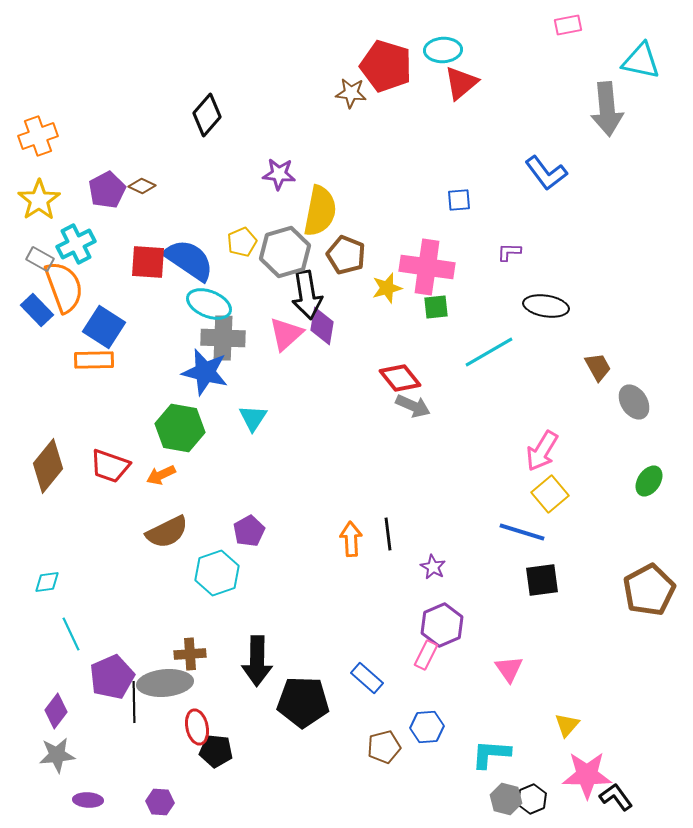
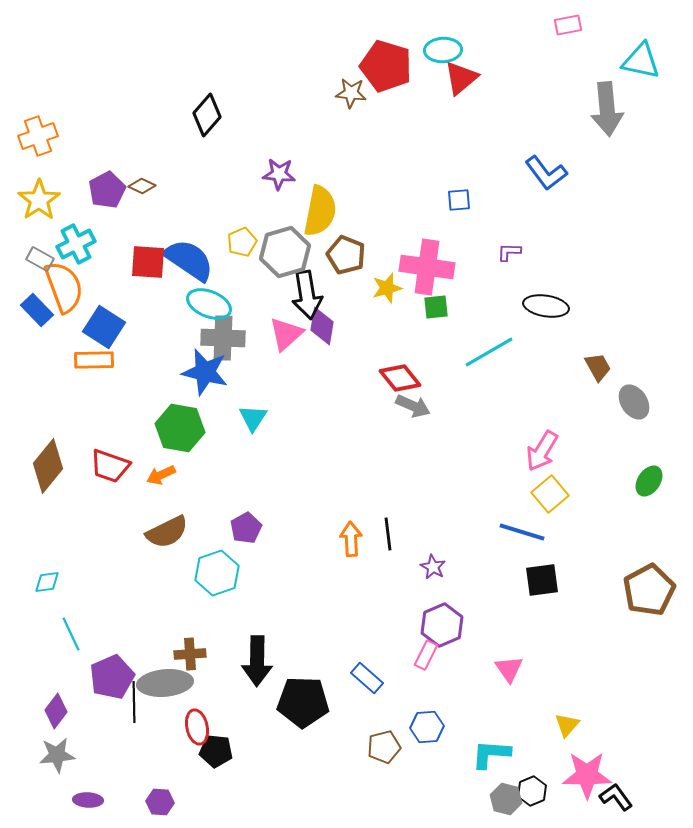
red triangle at (461, 83): moved 5 px up
purple pentagon at (249, 531): moved 3 px left, 3 px up
black hexagon at (532, 799): moved 8 px up
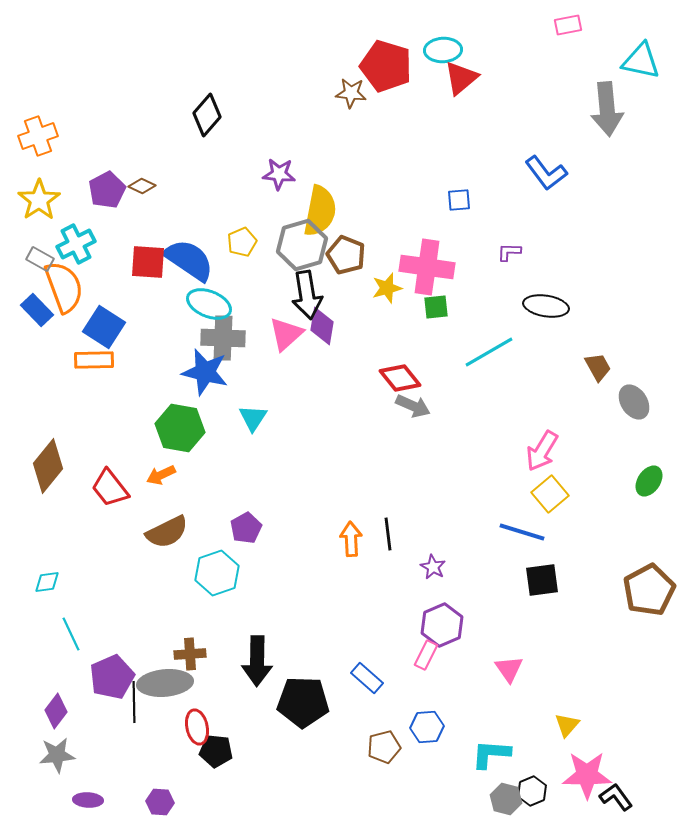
gray hexagon at (285, 252): moved 17 px right, 7 px up
red trapezoid at (110, 466): moved 22 px down; rotated 33 degrees clockwise
